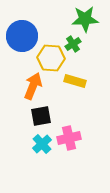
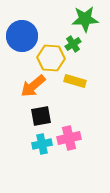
orange arrow: rotated 152 degrees counterclockwise
cyan cross: rotated 30 degrees clockwise
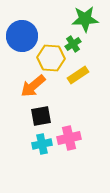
yellow rectangle: moved 3 px right, 6 px up; rotated 50 degrees counterclockwise
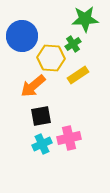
cyan cross: rotated 12 degrees counterclockwise
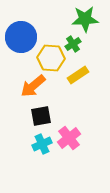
blue circle: moved 1 px left, 1 px down
pink cross: rotated 25 degrees counterclockwise
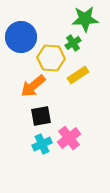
green cross: moved 1 px up
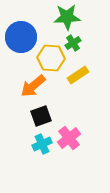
green star: moved 18 px left, 2 px up
black square: rotated 10 degrees counterclockwise
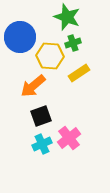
green star: rotated 24 degrees clockwise
blue circle: moved 1 px left
green cross: rotated 14 degrees clockwise
yellow hexagon: moved 1 px left, 2 px up
yellow rectangle: moved 1 px right, 2 px up
